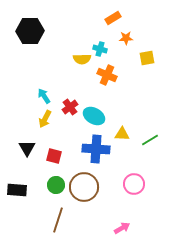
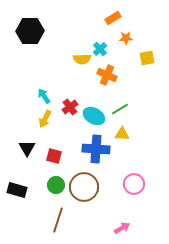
cyan cross: rotated 32 degrees clockwise
green line: moved 30 px left, 31 px up
black rectangle: rotated 12 degrees clockwise
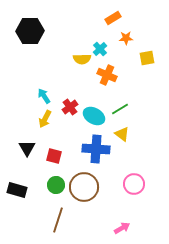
yellow triangle: rotated 35 degrees clockwise
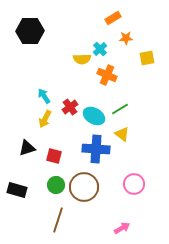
black triangle: rotated 42 degrees clockwise
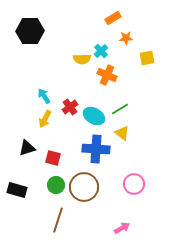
cyan cross: moved 1 px right, 2 px down
yellow triangle: moved 1 px up
red square: moved 1 px left, 2 px down
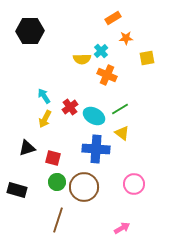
green circle: moved 1 px right, 3 px up
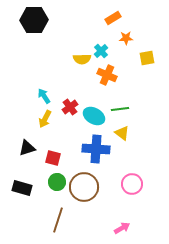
black hexagon: moved 4 px right, 11 px up
green line: rotated 24 degrees clockwise
pink circle: moved 2 px left
black rectangle: moved 5 px right, 2 px up
